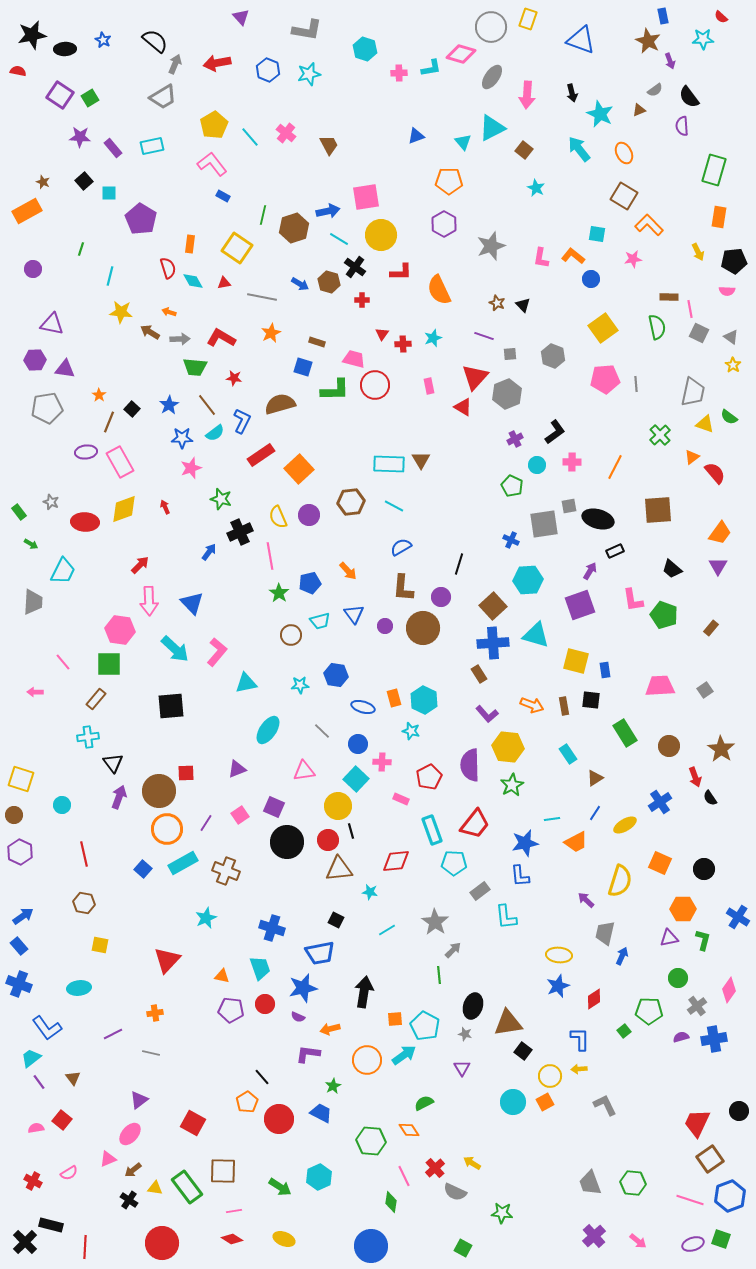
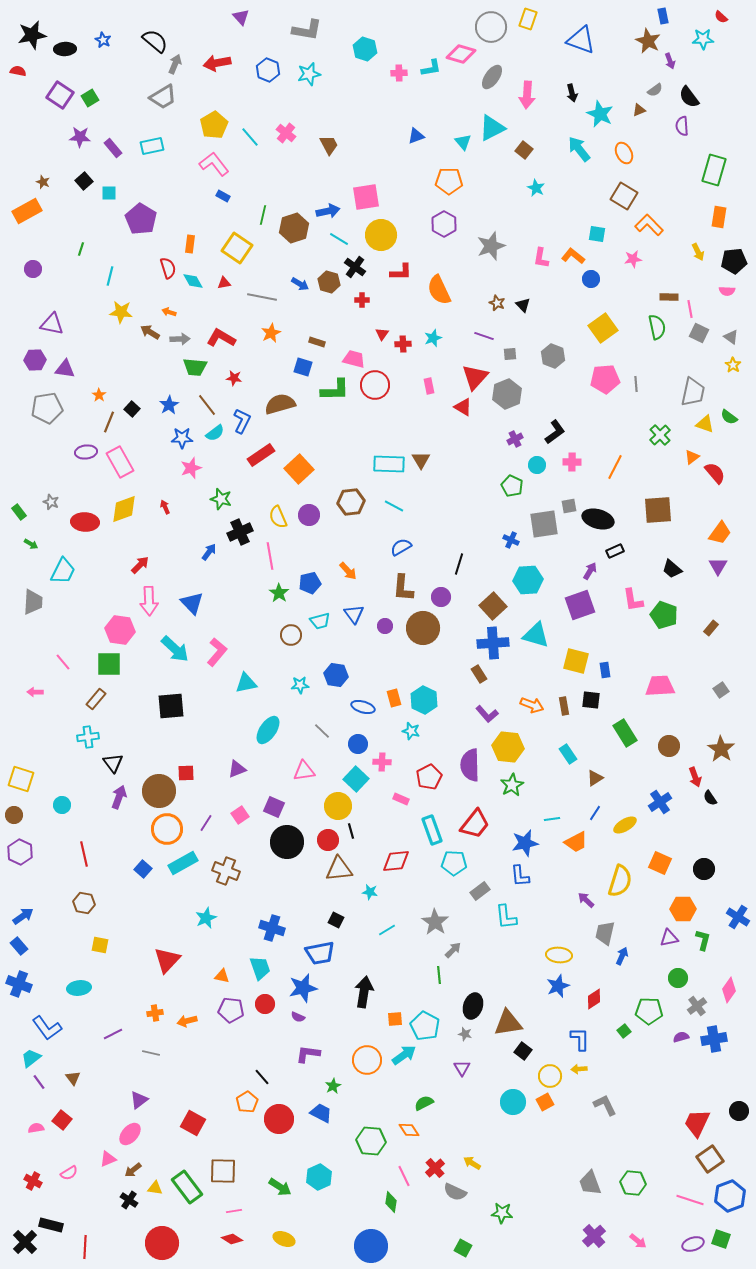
pink L-shape at (212, 164): moved 2 px right
gray square at (705, 690): moved 16 px right
orange arrow at (330, 1029): moved 143 px left, 8 px up
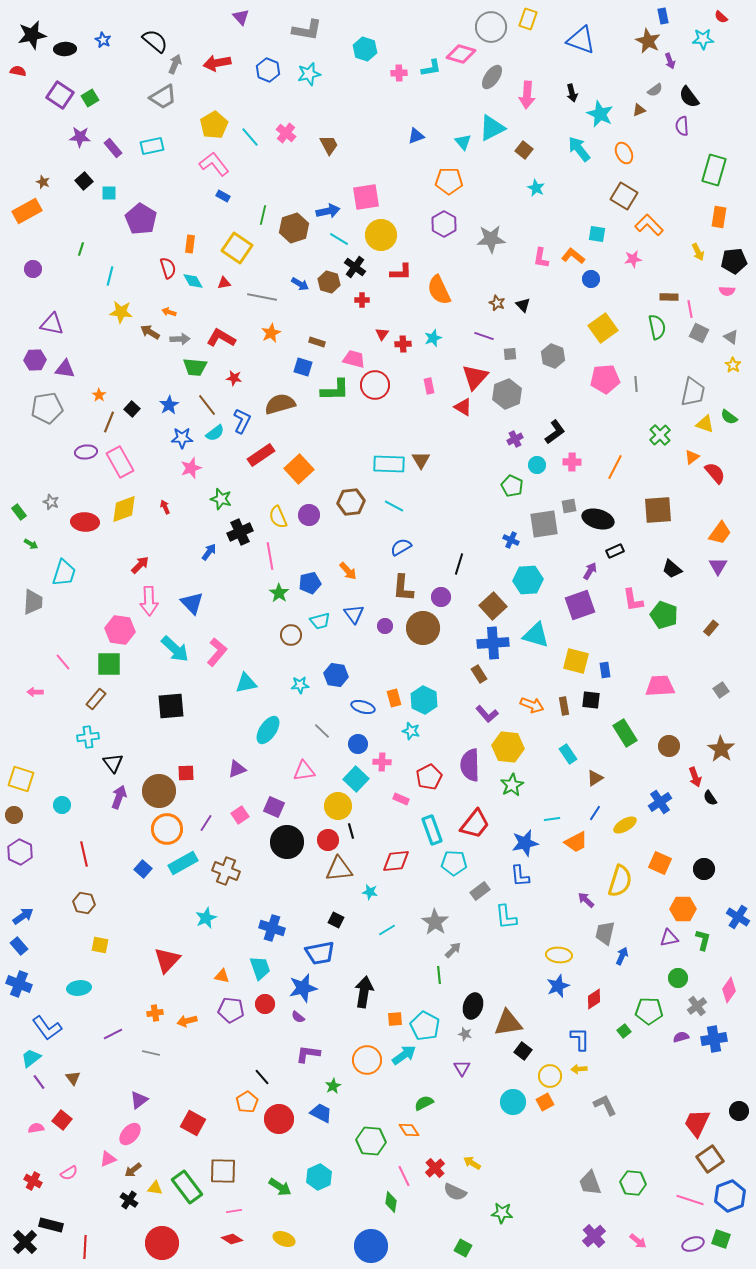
gray star at (491, 246): moved 7 px up; rotated 16 degrees clockwise
cyan trapezoid at (63, 571): moved 1 px right, 2 px down; rotated 8 degrees counterclockwise
purple semicircle at (298, 1017): rotated 16 degrees clockwise
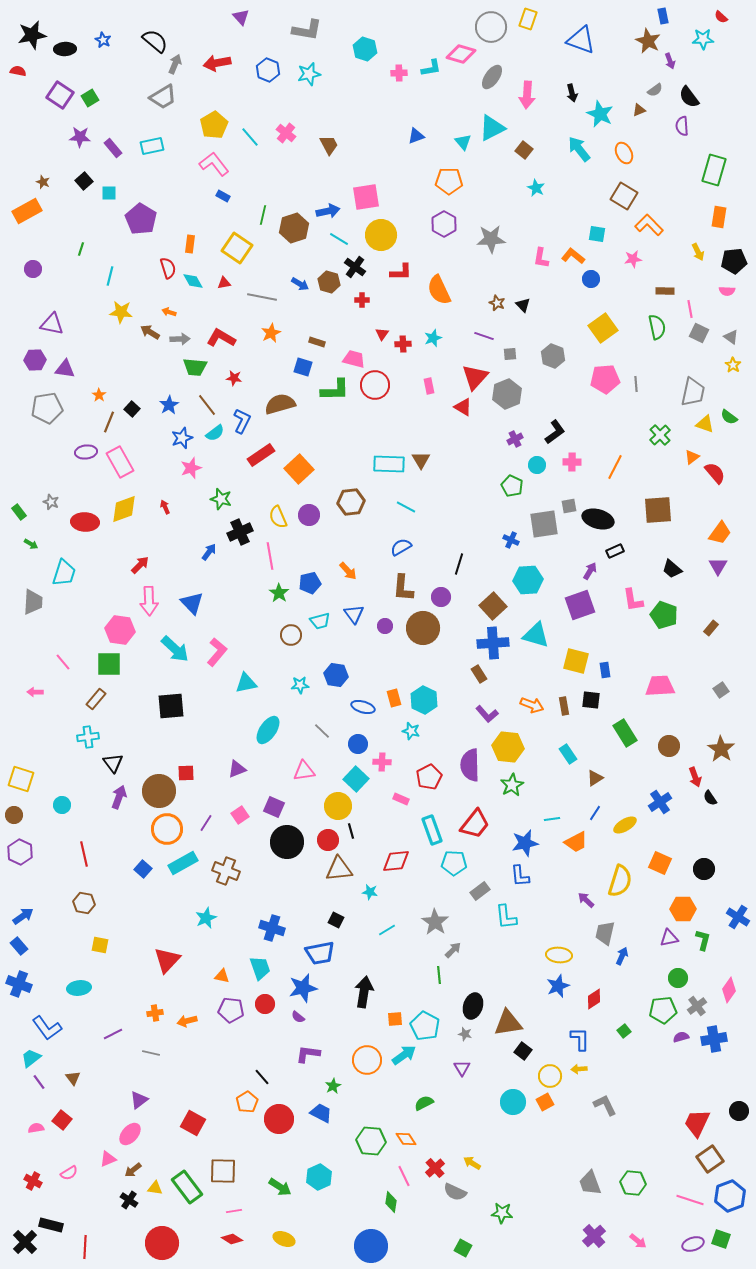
brown rectangle at (669, 297): moved 4 px left, 6 px up
blue star at (182, 438): rotated 20 degrees counterclockwise
cyan line at (394, 506): moved 12 px right, 1 px down
green pentagon at (649, 1011): moved 14 px right, 1 px up; rotated 8 degrees counterclockwise
orange diamond at (409, 1130): moved 3 px left, 9 px down
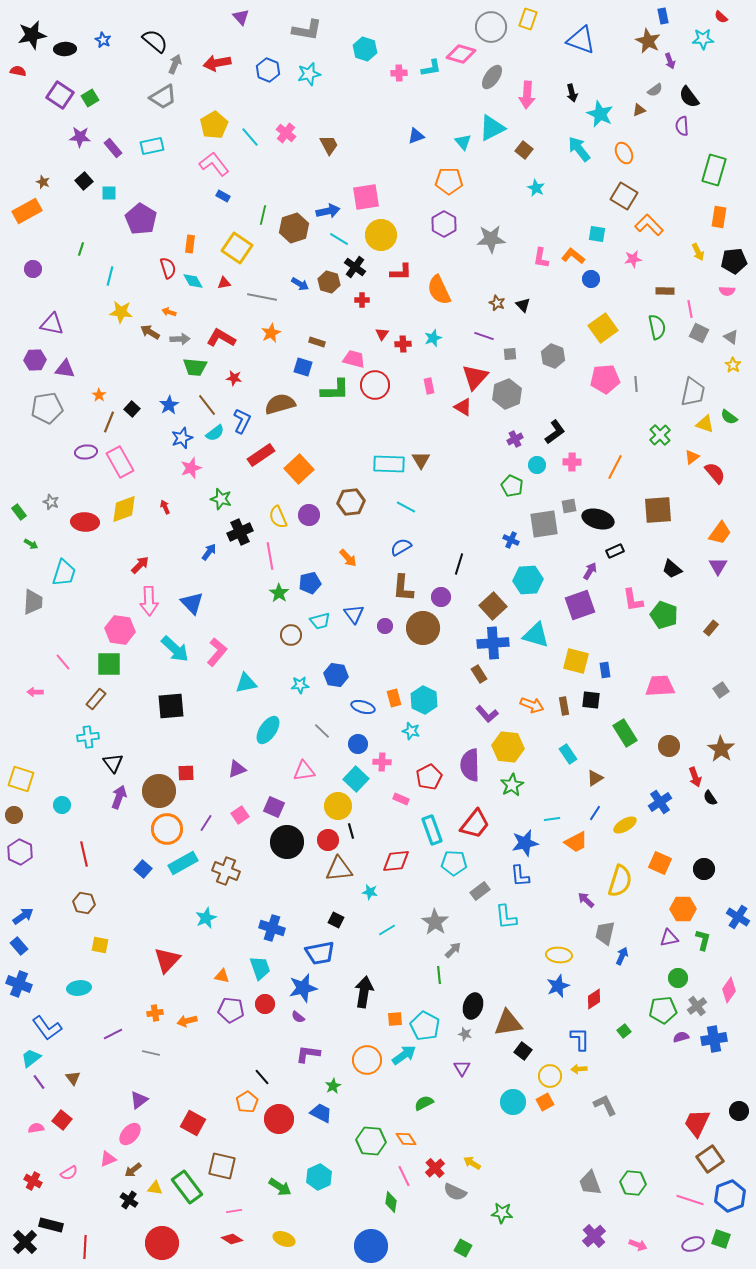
orange arrow at (348, 571): moved 13 px up
brown square at (223, 1171): moved 1 px left, 5 px up; rotated 12 degrees clockwise
pink arrow at (638, 1241): moved 4 px down; rotated 18 degrees counterclockwise
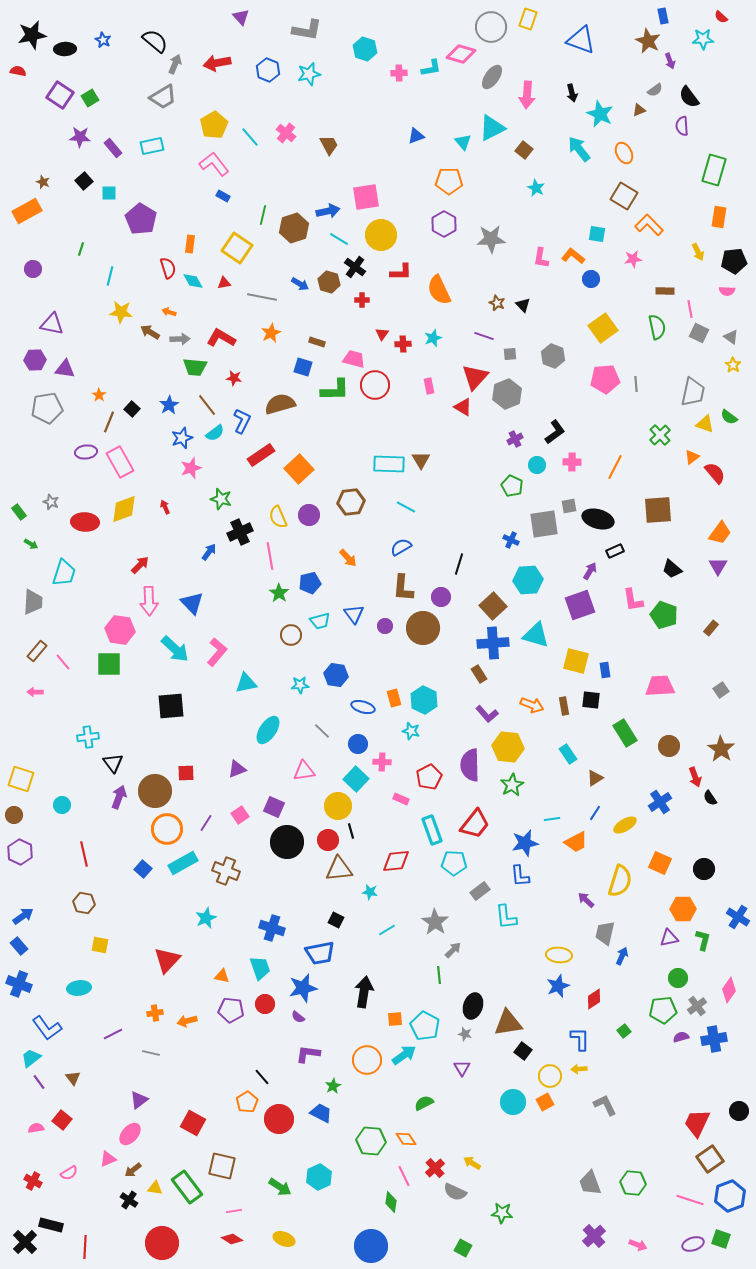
brown rectangle at (96, 699): moved 59 px left, 48 px up
brown circle at (159, 791): moved 4 px left
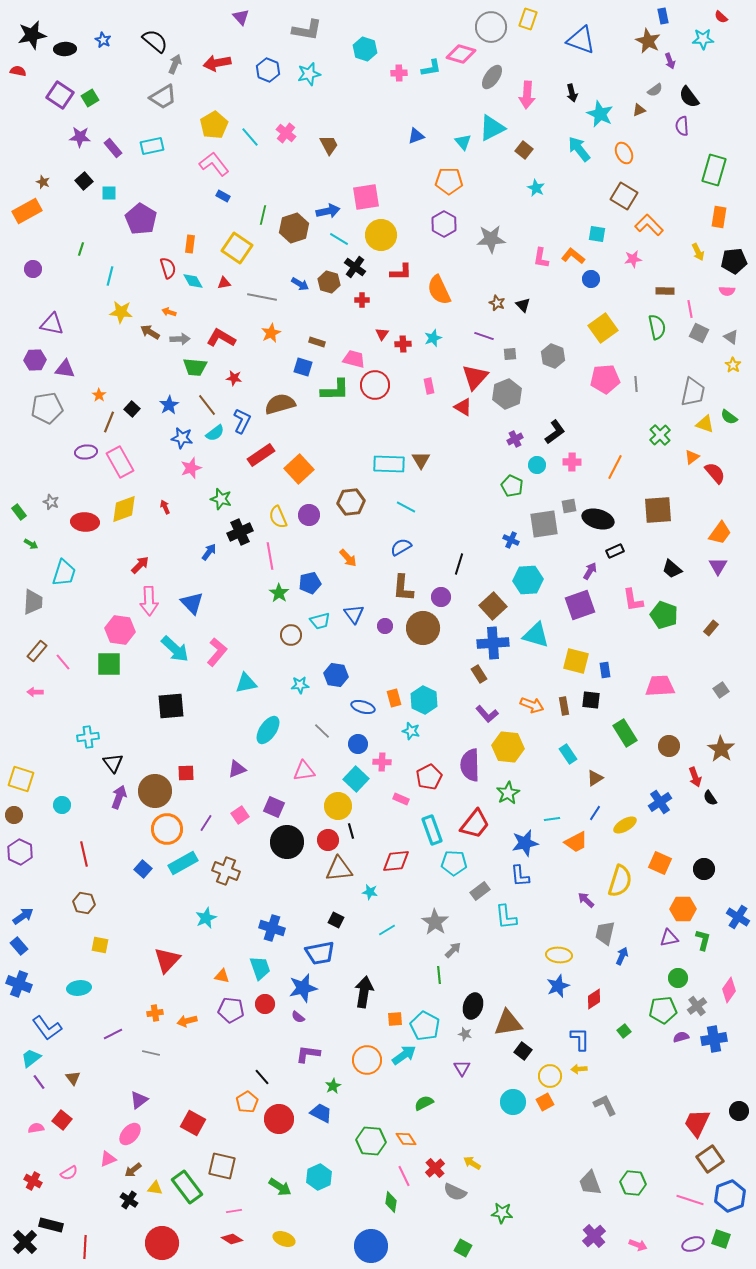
blue star at (182, 438): rotated 30 degrees clockwise
green star at (512, 785): moved 4 px left, 8 px down
